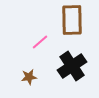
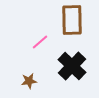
black cross: rotated 12 degrees counterclockwise
brown star: moved 4 px down
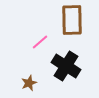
black cross: moved 6 px left; rotated 12 degrees counterclockwise
brown star: moved 2 px down; rotated 14 degrees counterclockwise
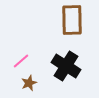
pink line: moved 19 px left, 19 px down
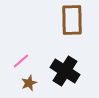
black cross: moved 1 px left, 5 px down
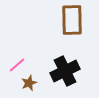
pink line: moved 4 px left, 4 px down
black cross: rotated 32 degrees clockwise
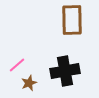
black cross: rotated 16 degrees clockwise
